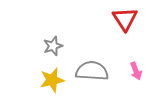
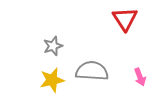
pink arrow: moved 4 px right, 6 px down
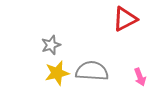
red triangle: rotated 36 degrees clockwise
gray star: moved 2 px left, 1 px up
yellow star: moved 5 px right, 7 px up
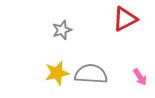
gray star: moved 11 px right, 15 px up
gray semicircle: moved 1 px left, 3 px down
pink arrow: rotated 12 degrees counterclockwise
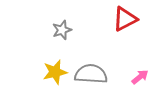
yellow star: moved 2 px left, 1 px up
pink arrow: rotated 96 degrees counterclockwise
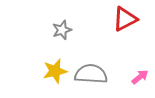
yellow star: moved 1 px up
